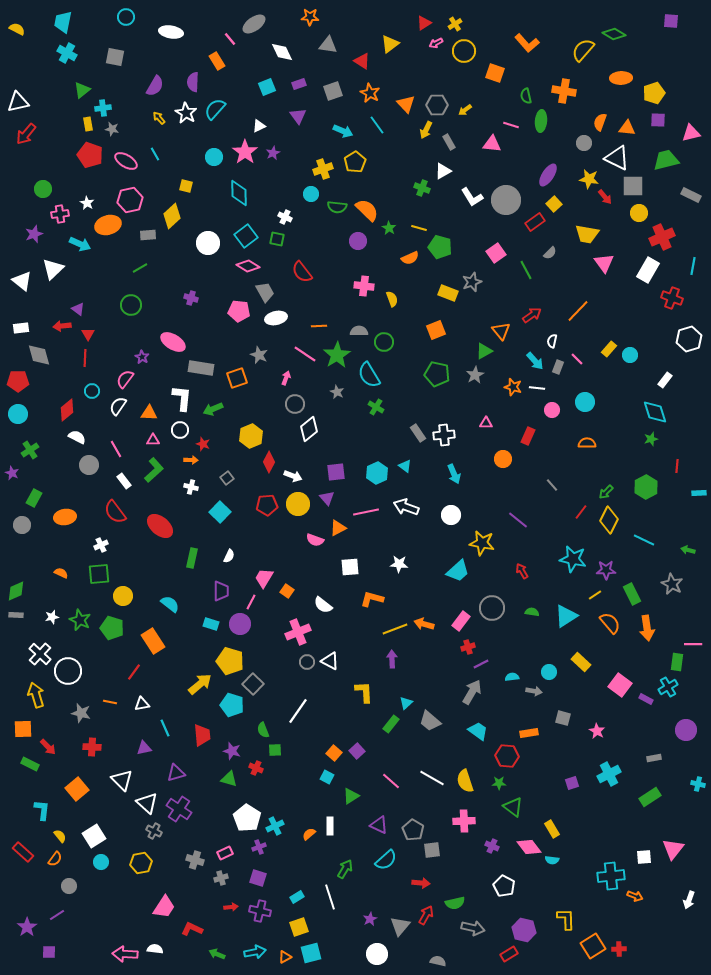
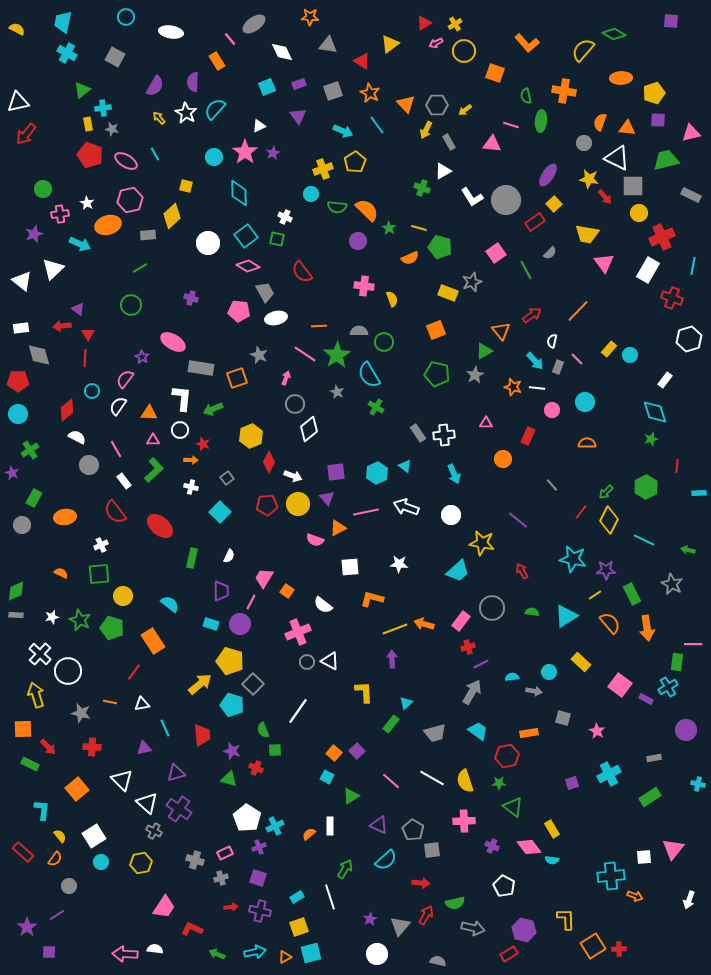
gray square at (115, 57): rotated 18 degrees clockwise
gray trapezoid at (430, 721): moved 5 px right, 12 px down; rotated 55 degrees counterclockwise
red hexagon at (507, 756): rotated 15 degrees counterclockwise
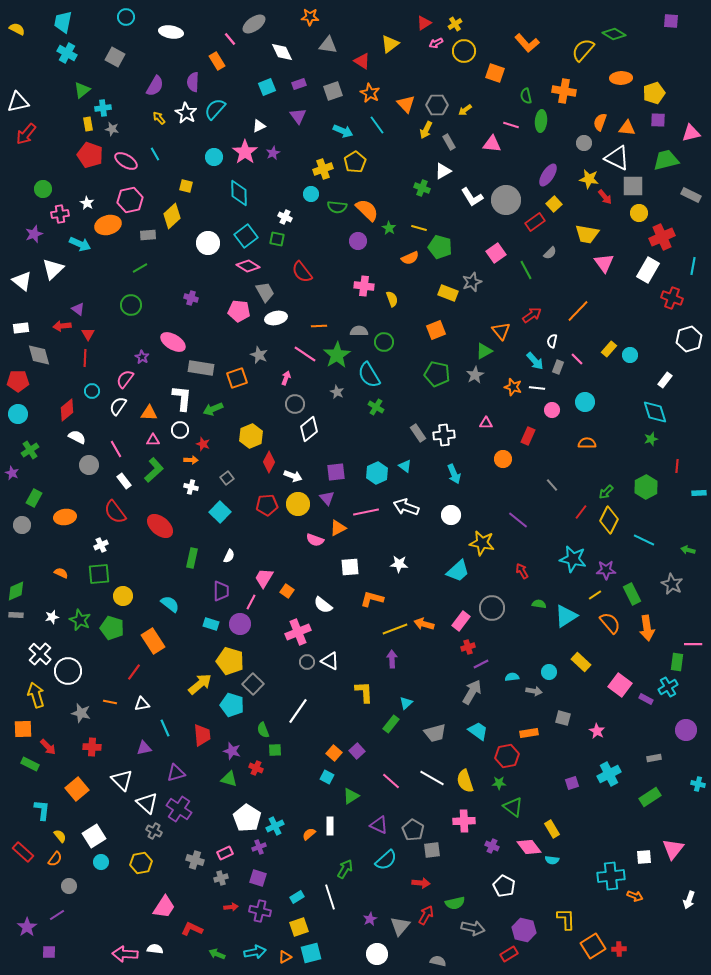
green semicircle at (532, 612): moved 7 px right, 8 px up
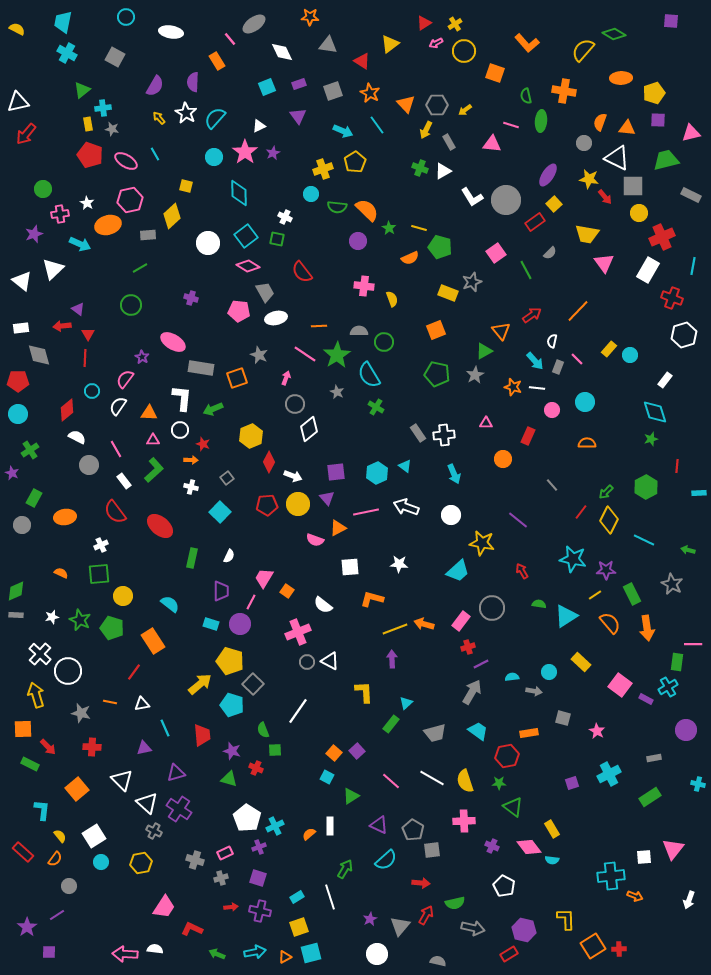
cyan semicircle at (215, 109): moved 9 px down
green cross at (422, 188): moved 2 px left, 20 px up
white hexagon at (689, 339): moved 5 px left, 4 px up
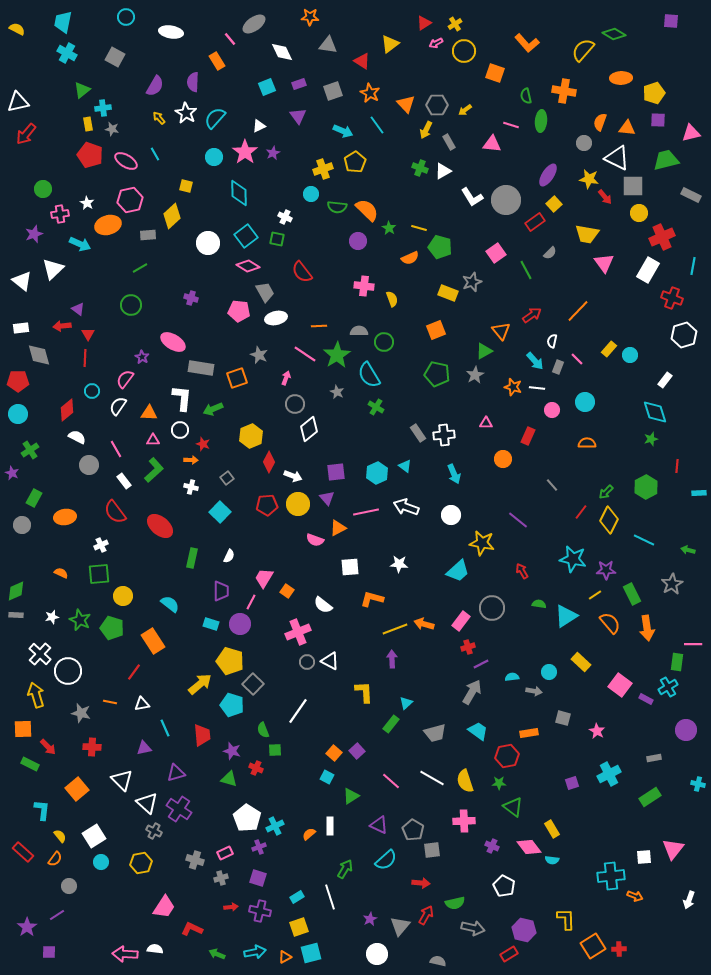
gray star at (672, 584): rotated 15 degrees clockwise
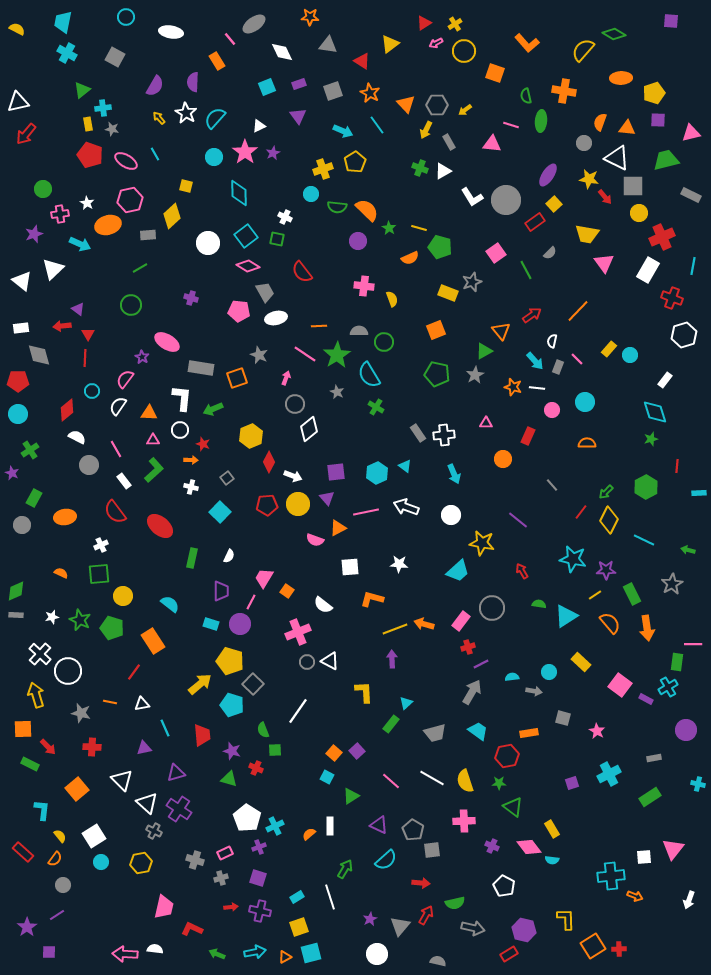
pink ellipse at (173, 342): moved 6 px left
gray circle at (69, 886): moved 6 px left, 1 px up
pink trapezoid at (164, 907): rotated 20 degrees counterclockwise
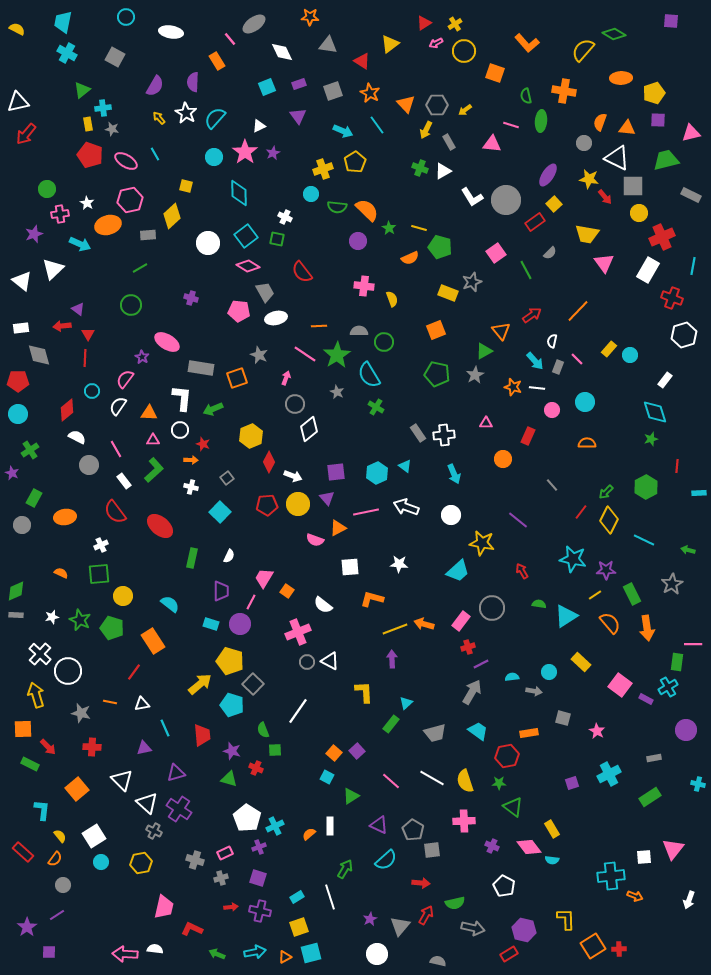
green circle at (43, 189): moved 4 px right
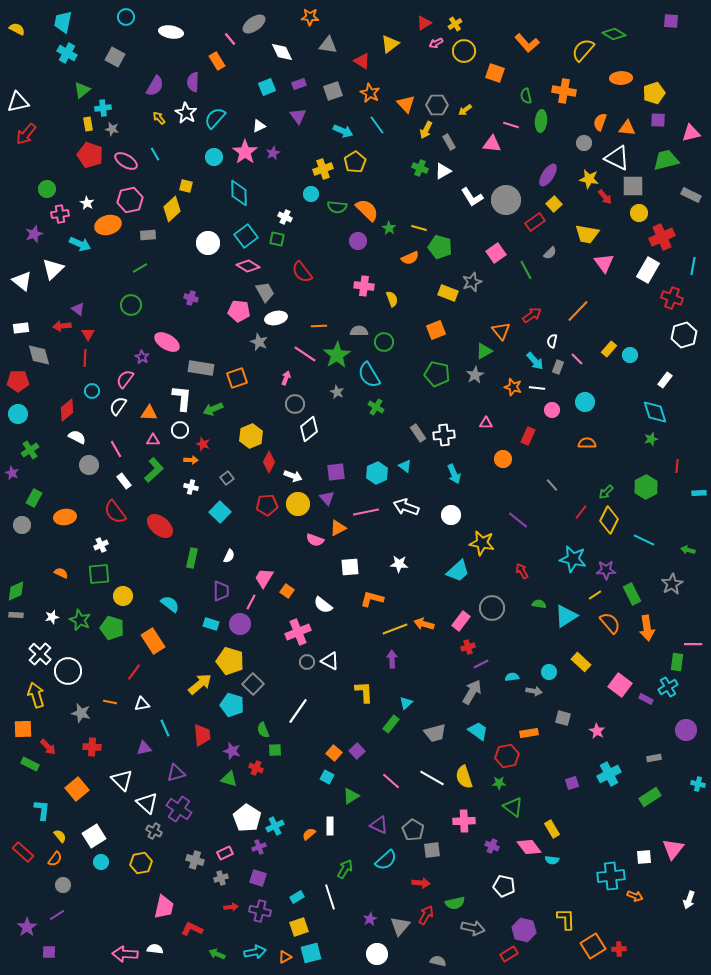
yellow diamond at (172, 216): moved 7 px up
gray star at (259, 355): moved 13 px up
yellow semicircle at (465, 781): moved 1 px left, 4 px up
white pentagon at (504, 886): rotated 15 degrees counterclockwise
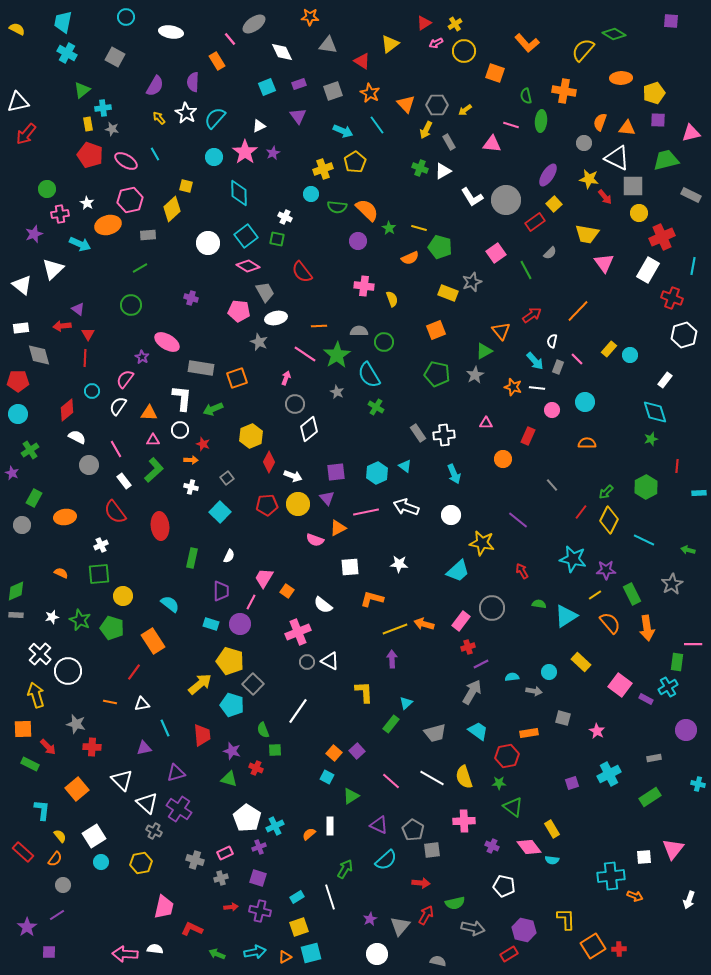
white triangle at (22, 281): moved 4 px down
red ellipse at (160, 526): rotated 44 degrees clockwise
gray star at (81, 713): moved 5 px left, 11 px down
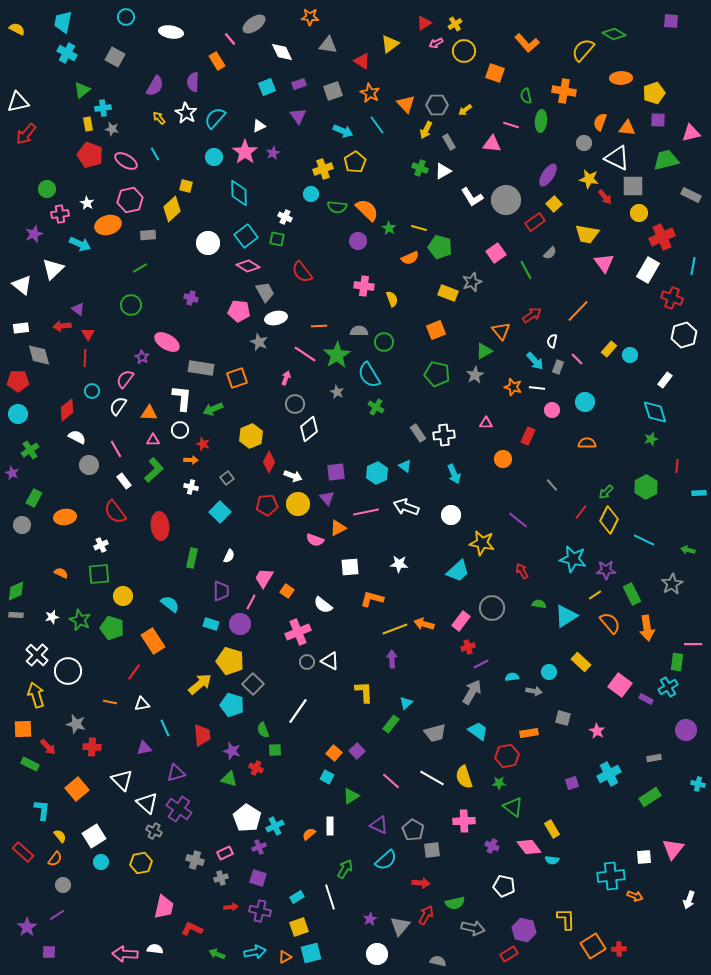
white cross at (40, 654): moved 3 px left, 1 px down
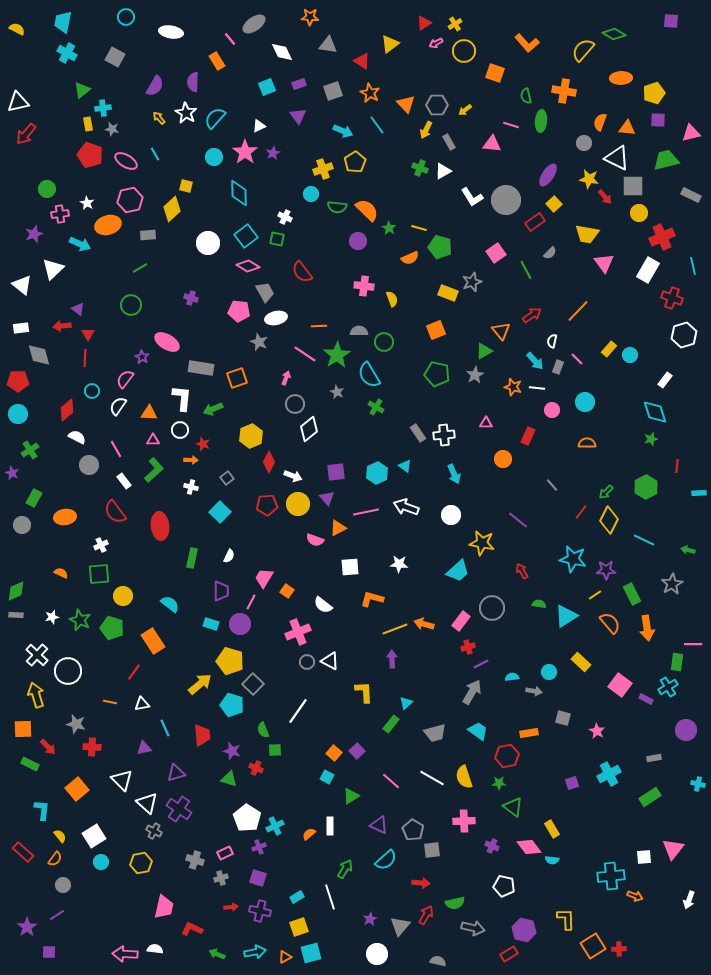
cyan line at (693, 266): rotated 24 degrees counterclockwise
